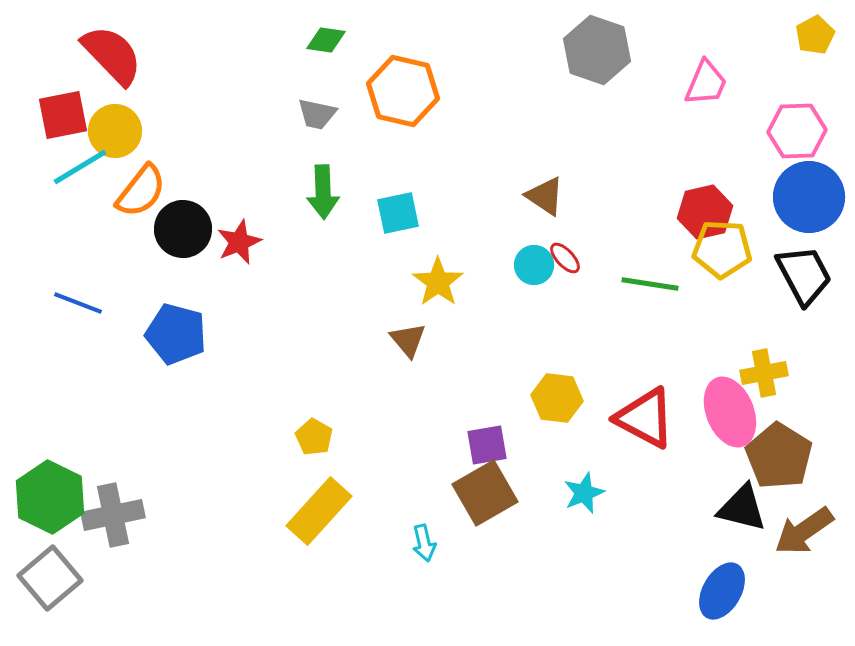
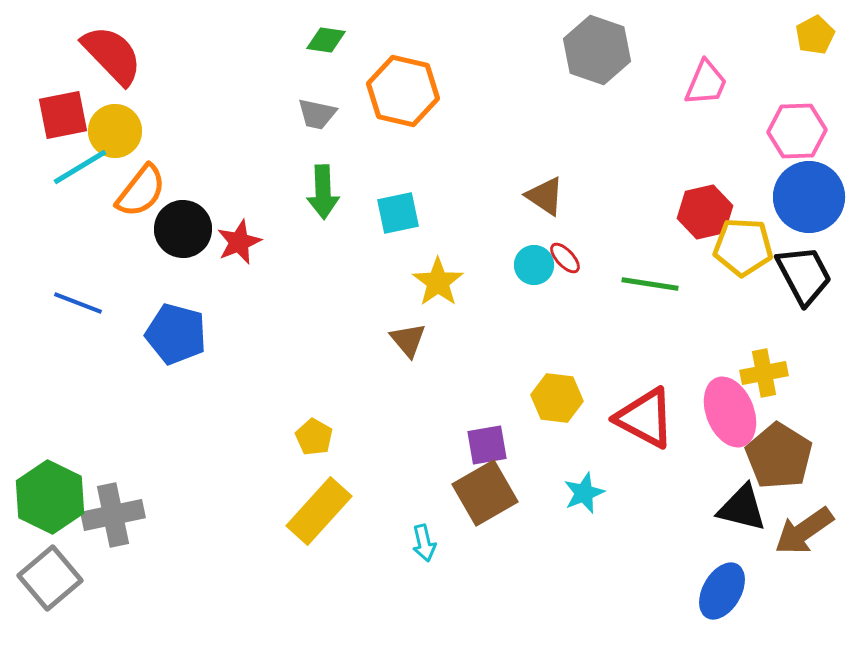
yellow pentagon at (722, 249): moved 21 px right, 2 px up
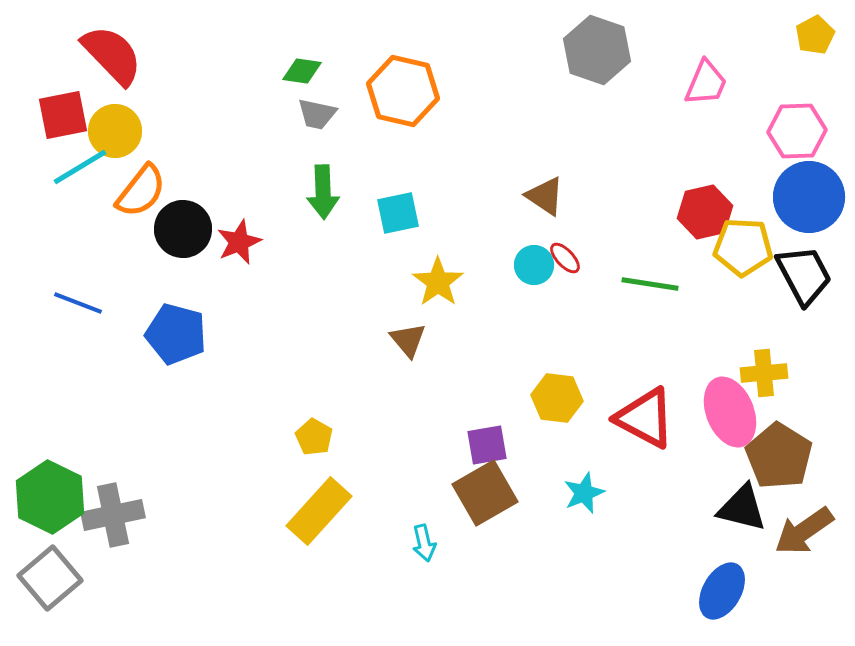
green diamond at (326, 40): moved 24 px left, 31 px down
yellow cross at (764, 373): rotated 6 degrees clockwise
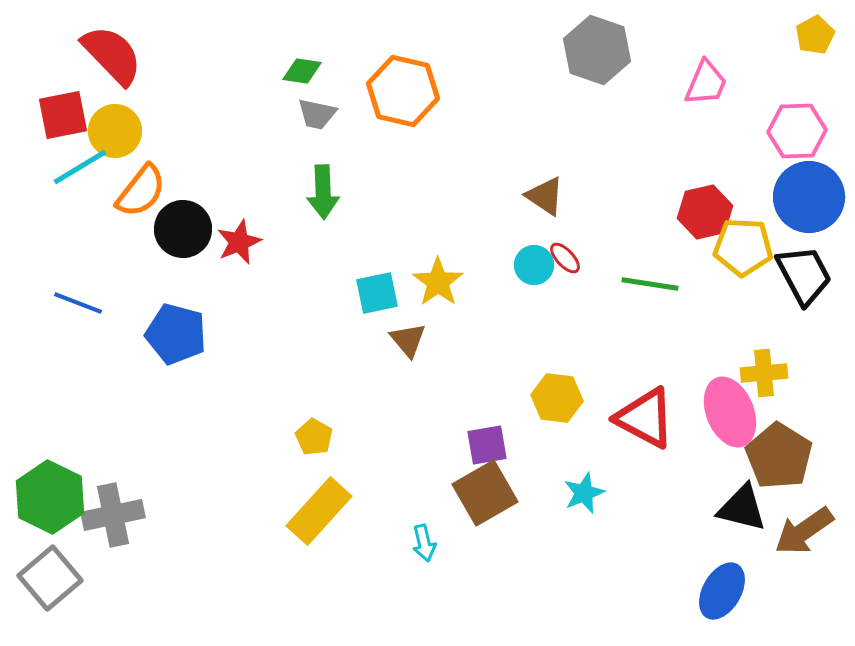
cyan square at (398, 213): moved 21 px left, 80 px down
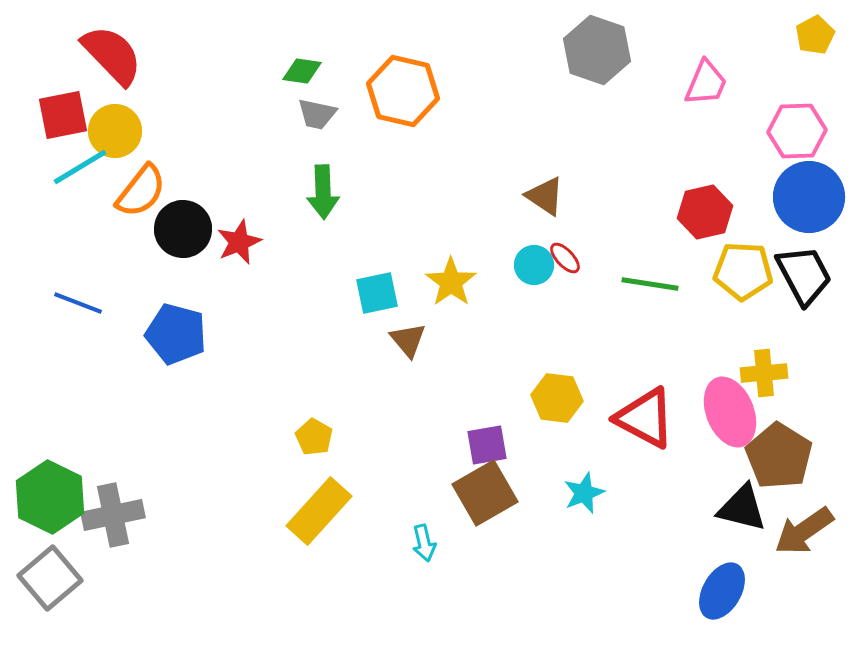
yellow pentagon at (743, 247): moved 24 px down
yellow star at (438, 282): moved 13 px right
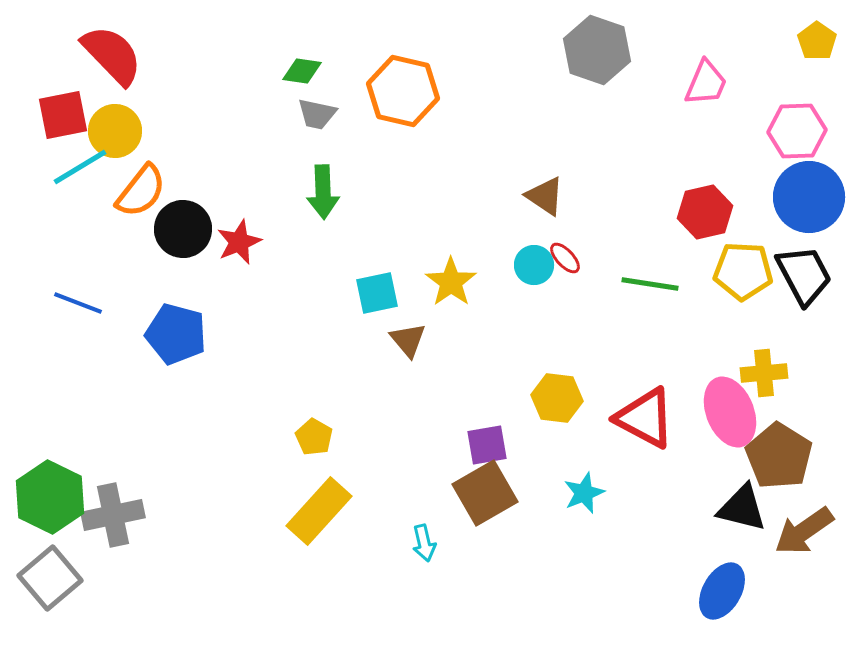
yellow pentagon at (815, 35): moved 2 px right, 6 px down; rotated 9 degrees counterclockwise
